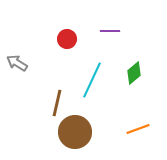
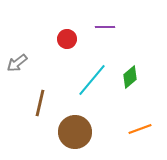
purple line: moved 5 px left, 4 px up
gray arrow: rotated 70 degrees counterclockwise
green diamond: moved 4 px left, 4 px down
cyan line: rotated 15 degrees clockwise
brown line: moved 17 px left
orange line: moved 2 px right
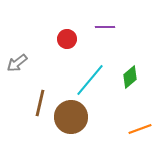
cyan line: moved 2 px left
brown circle: moved 4 px left, 15 px up
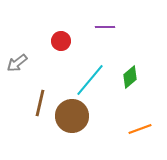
red circle: moved 6 px left, 2 px down
brown circle: moved 1 px right, 1 px up
